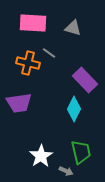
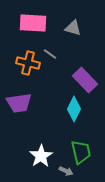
gray line: moved 1 px right, 1 px down
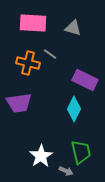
purple rectangle: rotated 20 degrees counterclockwise
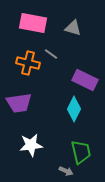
pink rectangle: rotated 8 degrees clockwise
gray line: moved 1 px right
white star: moved 10 px left, 11 px up; rotated 25 degrees clockwise
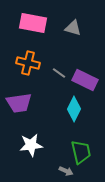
gray line: moved 8 px right, 19 px down
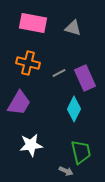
gray line: rotated 64 degrees counterclockwise
purple rectangle: moved 2 px up; rotated 40 degrees clockwise
purple trapezoid: rotated 52 degrees counterclockwise
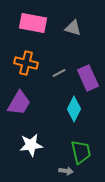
orange cross: moved 2 px left
purple rectangle: moved 3 px right
gray arrow: rotated 16 degrees counterclockwise
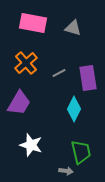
orange cross: rotated 35 degrees clockwise
purple rectangle: rotated 15 degrees clockwise
white star: rotated 25 degrees clockwise
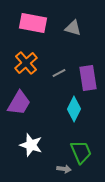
green trapezoid: rotated 10 degrees counterclockwise
gray arrow: moved 2 px left, 2 px up
